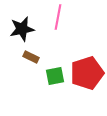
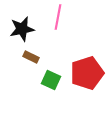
green square: moved 4 px left, 4 px down; rotated 36 degrees clockwise
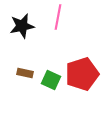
black star: moved 3 px up
brown rectangle: moved 6 px left, 16 px down; rotated 14 degrees counterclockwise
red pentagon: moved 5 px left, 1 px down
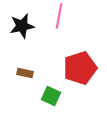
pink line: moved 1 px right, 1 px up
red pentagon: moved 2 px left, 6 px up
green square: moved 16 px down
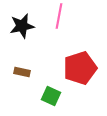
brown rectangle: moved 3 px left, 1 px up
